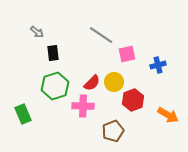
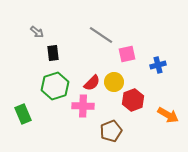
brown pentagon: moved 2 px left
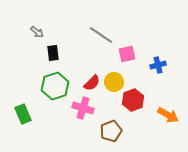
pink cross: moved 2 px down; rotated 15 degrees clockwise
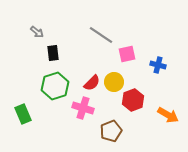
blue cross: rotated 28 degrees clockwise
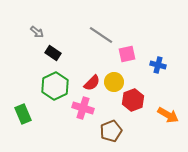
black rectangle: rotated 49 degrees counterclockwise
green hexagon: rotated 8 degrees counterclockwise
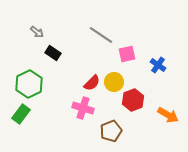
blue cross: rotated 21 degrees clockwise
green hexagon: moved 26 px left, 2 px up
green rectangle: moved 2 px left; rotated 60 degrees clockwise
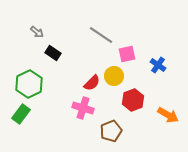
yellow circle: moved 6 px up
